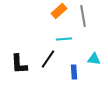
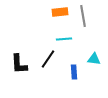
orange rectangle: moved 1 px right, 1 px down; rotated 35 degrees clockwise
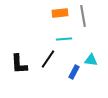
orange rectangle: moved 1 px down
cyan triangle: moved 3 px left, 1 px down
blue rectangle: rotated 32 degrees clockwise
